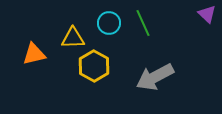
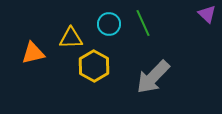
cyan circle: moved 1 px down
yellow triangle: moved 2 px left
orange triangle: moved 1 px left, 1 px up
gray arrow: moved 2 px left; rotated 18 degrees counterclockwise
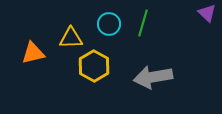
purple triangle: moved 1 px up
green line: rotated 40 degrees clockwise
gray arrow: rotated 36 degrees clockwise
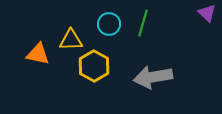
yellow triangle: moved 2 px down
orange triangle: moved 5 px right, 1 px down; rotated 25 degrees clockwise
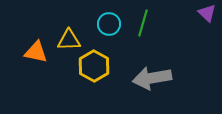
yellow triangle: moved 2 px left
orange triangle: moved 2 px left, 2 px up
gray arrow: moved 1 px left, 1 px down
